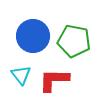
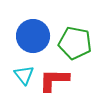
green pentagon: moved 1 px right, 2 px down
cyan triangle: moved 3 px right
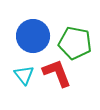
red L-shape: moved 3 px right, 7 px up; rotated 68 degrees clockwise
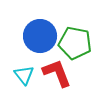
blue circle: moved 7 px right
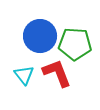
green pentagon: moved 1 px down; rotated 8 degrees counterclockwise
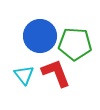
red L-shape: moved 1 px left
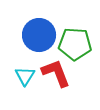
blue circle: moved 1 px left, 1 px up
cyan triangle: moved 1 px right, 1 px down; rotated 10 degrees clockwise
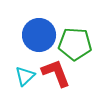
cyan triangle: rotated 15 degrees clockwise
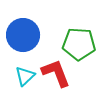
blue circle: moved 16 px left
green pentagon: moved 4 px right
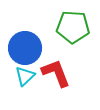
blue circle: moved 2 px right, 13 px down
green pentagon: moved 6 px left, 17 px up
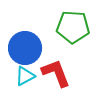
cyan triangle: rotated 15 degrees clockwise
